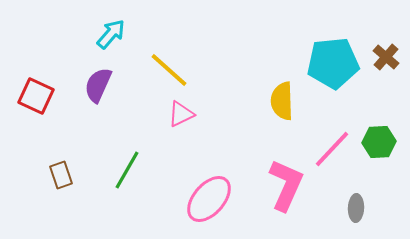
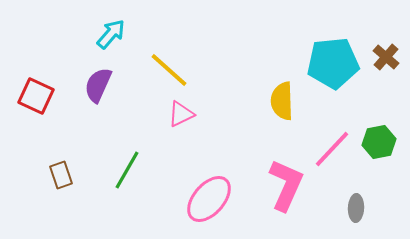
green hexagon: rotated 8 degrees counterclockwise
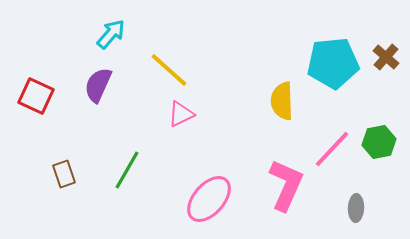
brown rectangle: moved 3 px right, 1 px up
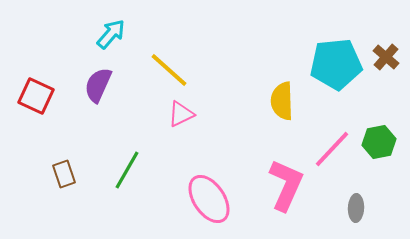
cyan pentagon: moved 3 px right, 1 px down
pink ellipse: rotated 75 degrees counterclockwise
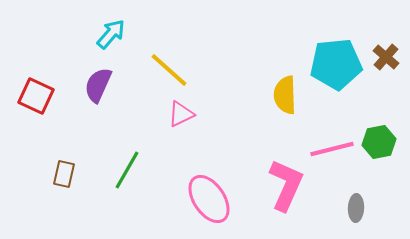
yellow semicircle: moved 3 px right, 6 px up
pink line: rotated 33 degrees clockwise
brown rectangle: rotated 32 degrees clockwise
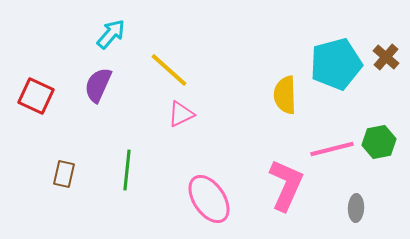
cyan pentagon: rotated 9 degrees counterclockwise
green line: rotated 24 degrees counterclockwise
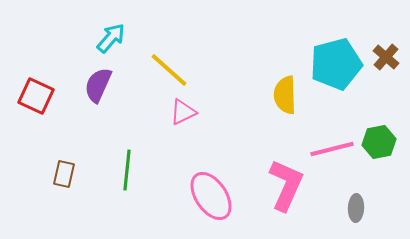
cyan arrow: moved 4 px down
pink triangle: moved 2 px right, 2 px up
pink ellipse: moved 2 px right, 3 px up
